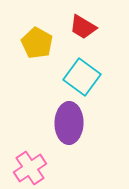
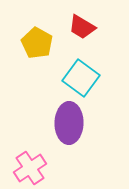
red trapezoid: moved 1 px left
cyan square: moved 1 px left, 1 px down
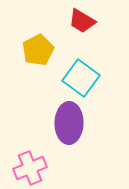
red trapezoid: moved 6 px up
yellow pentagon: moved 1 px right, 7 px down; rotated 16 degrees clockwise
pink cross: rotated 12 degrees clockwise
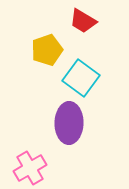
red trapezoid: moved 1 px right
yellow pentagon: moved 9 px right; rotated 8 degrees clockwise
pink cross: rotated 8 degrees counterclockwise
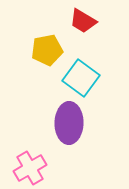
yellow pentagon: rotated 8 degrees clockwise
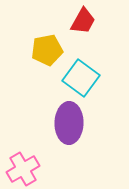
red trapezoid: rotated 92 degrees counterclockwise
pink cross: moved 7 px left, 1 px down
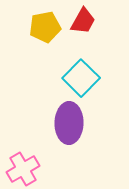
yellow pentagon: moved 2 px left, 23 px up
cyan square: rotated 9 degrees clockwise
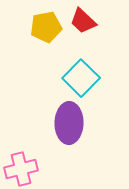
red trapezoid: rotated 104 degrees clockwise
yellow pentagon: moved 1 px right
pink cross: moved 2 px left; rotated 16 degrees clockwise
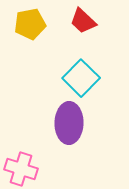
yellow pentagon: moved 16 px left, 3 px up
pink cross: rotated 32 degrees clockwise
